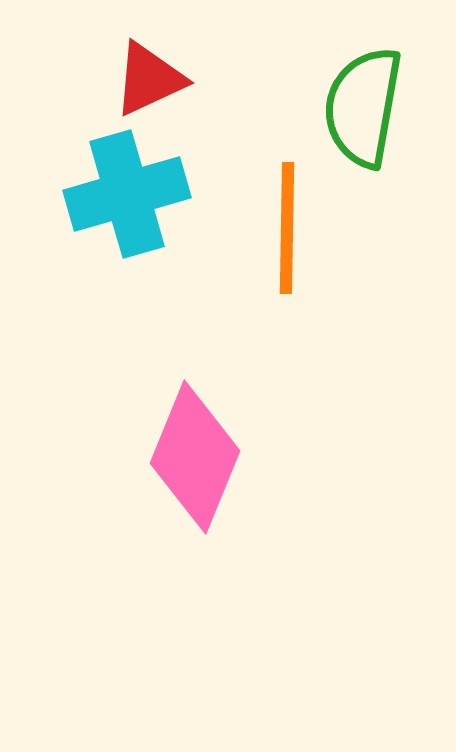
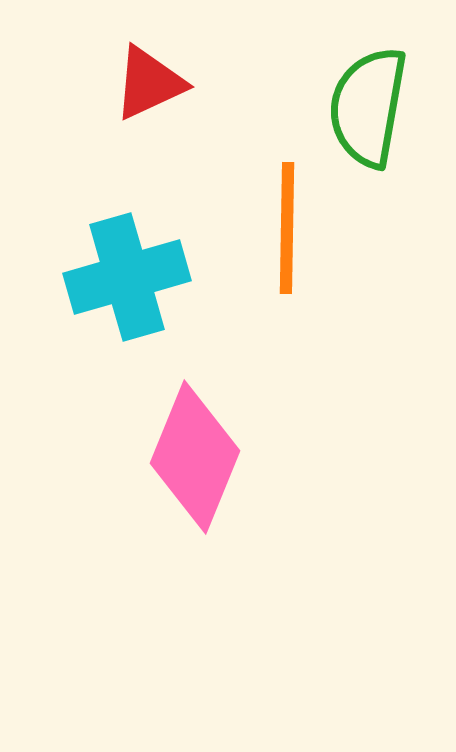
red triangle: moved 4 px down
green semicircle: moved 5 px right
cyan cross: moved 83 px down
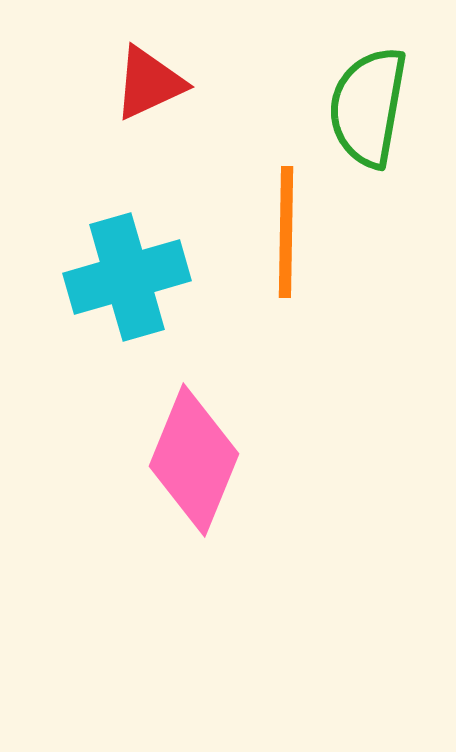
orange line: moved 1 px left, 4 px down
pink diamond: moved 1 px left, 3 px down
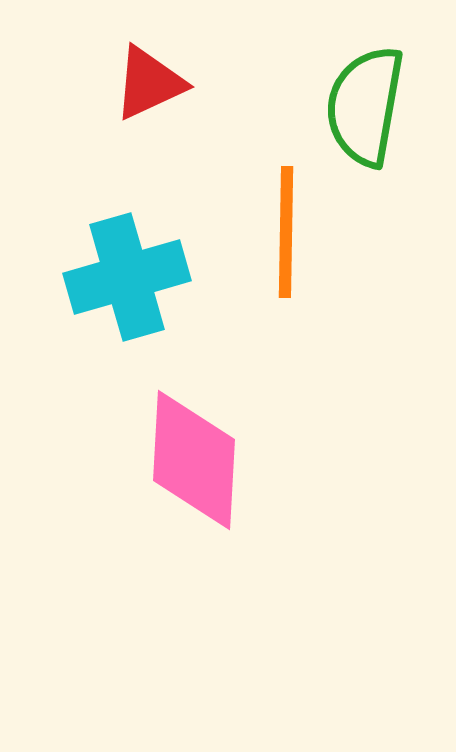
green semicircle: moved 3 px left, 1 px up
pink diamond: rotated 19 degrees counterclockwise
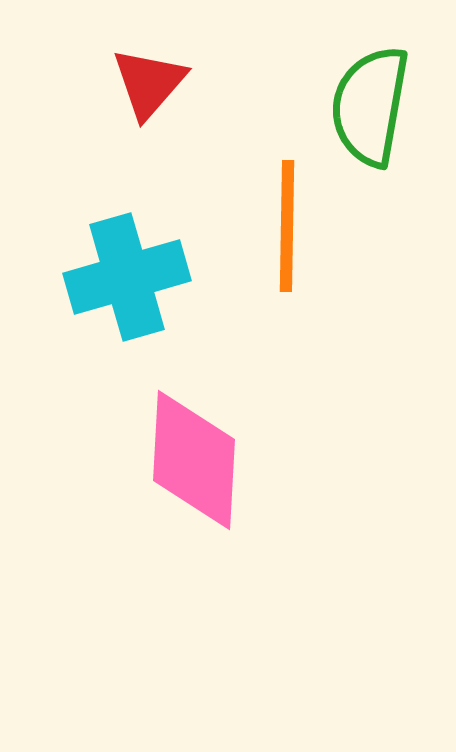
red triangle: rotated 24 degrees counterclockwise
green semicircle: moved 5 px right
orange line: moved 1 px right, 6 px up
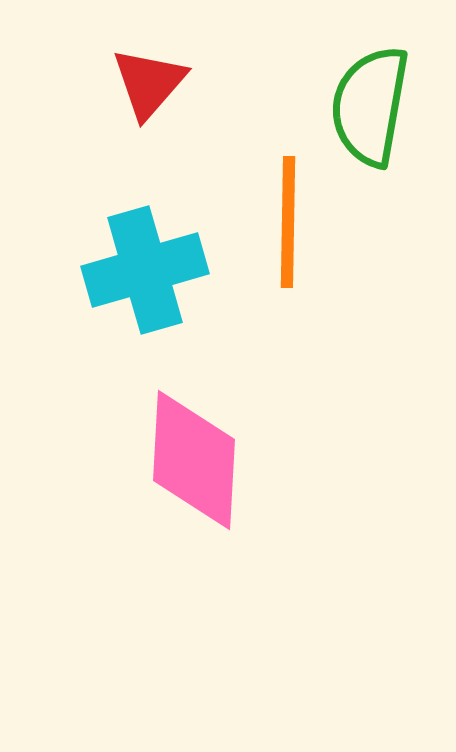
orange line: moved 1 px right, 4 px up
cyan cross: moved 18 px right, 7 px up
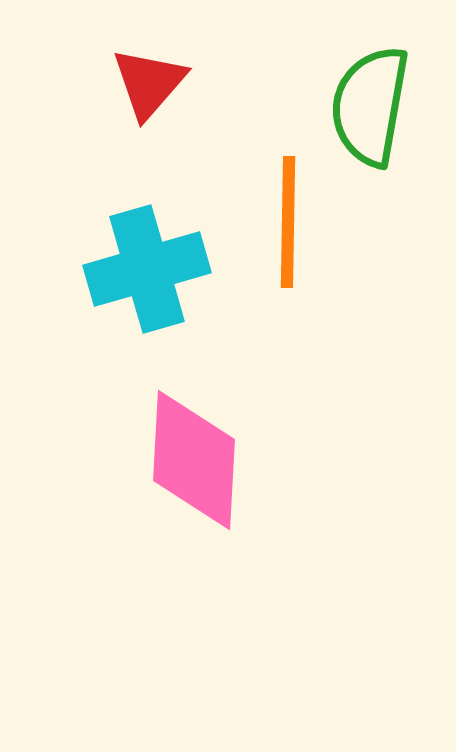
cyan cross: moved 2 px right, 1 px up
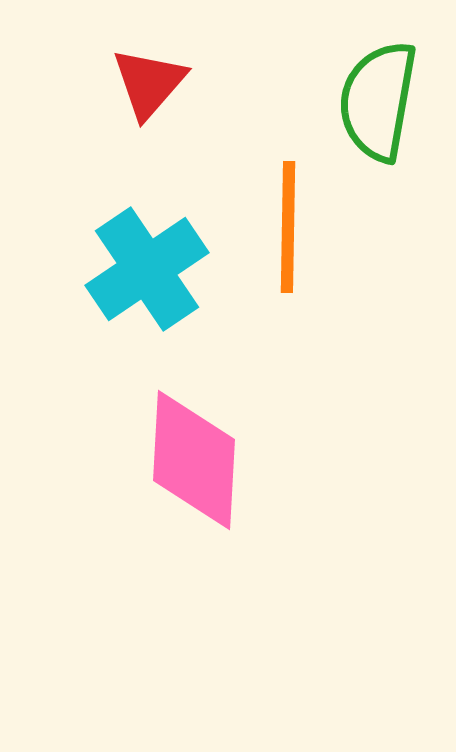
green semicircle: moved 8 px right, 5 px up
orange line: moved 5 px down
cyan cross: rotated 18 degrees counterclockwise
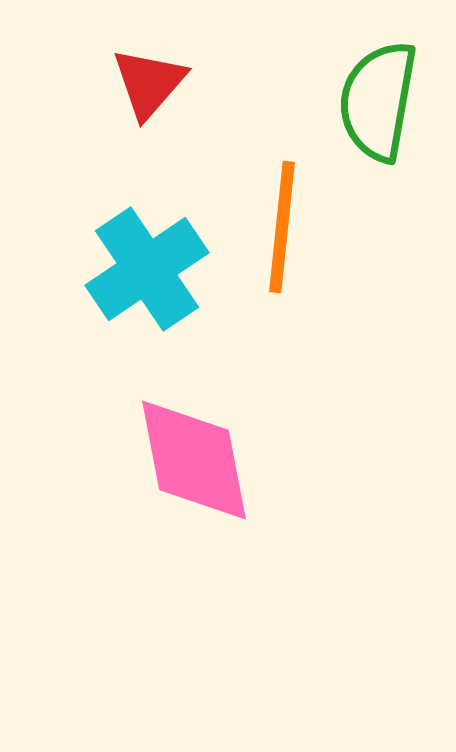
orange line: moved 6 px left; rotated 5 degrees clockwise
pink diamond: rotated 14 degrees counterclockwise
